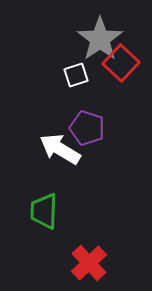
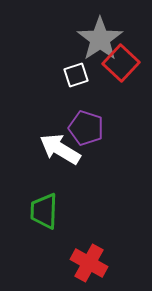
purple pentagon: moved 1 px left
red cross: rotated 18 degrees counterclockwise
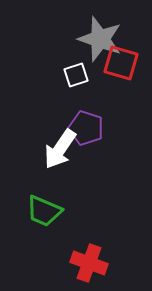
gray star: rotated 18 degrees counterclockwise
red square: rotated 27 degrees counterclockwise
white arrow: rotated 87 degrees counterclockwise
green trapezoid: rotated 69 degrees counterclockwise
red cross: rotated 9 degrees counterclockwise
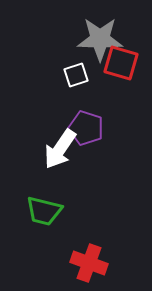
gray star: rotated 18 degrees counterclockwise
green trapezoid: rotated 9 degrees counterclockwise
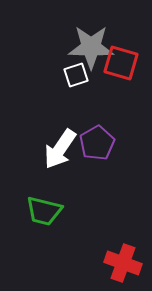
gray star: moved 9 px left, 8 px down
purple pentagon: moved 11 px right, 15 px down; rotated 24 degrees clockwise
red cross: moved 34 px right
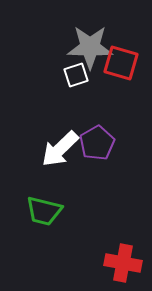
gray star: moved 1 px left
white arrow: rotated 12 degrees clockwise
red cross: rotated 9 degrees counterclockwise
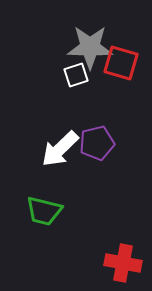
purple pentagon: rotated 16 degrees clockwise
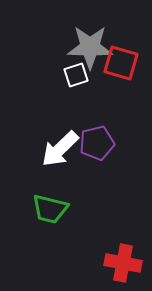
green trapezoid: moved 6 px right, 2 px up
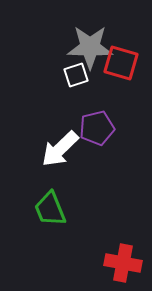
purple pentagon: moved 15 px up
green trapezoid: rotated 54 degrees clockwise
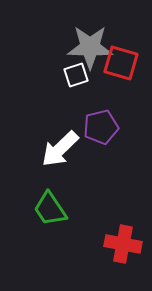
purple pentagon: moved 4 px right, 1 px up
green trapezoid: rotated 12 degrees counterclockwise
red cross: moved 19 px up
